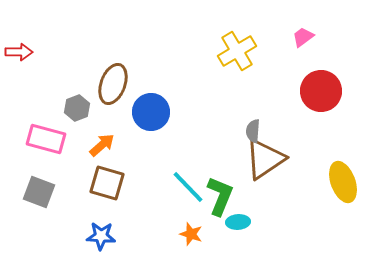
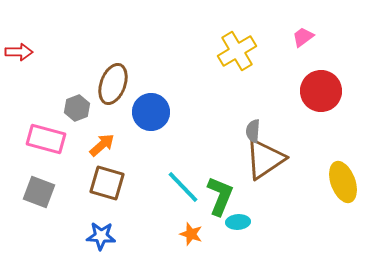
cyan line: moved 5 px left
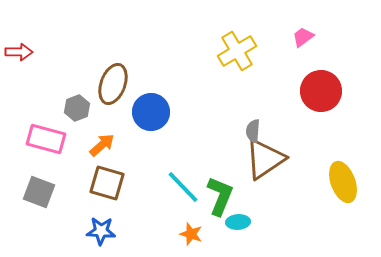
blue star: moved 5 px up
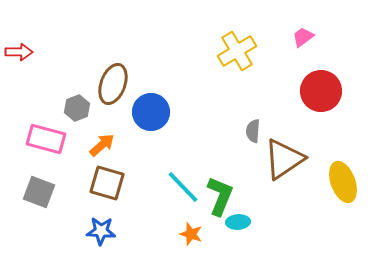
brown triangle: moved 19 px right
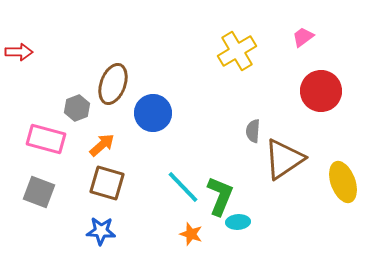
blue circle: moved 2 px right, 1 px down
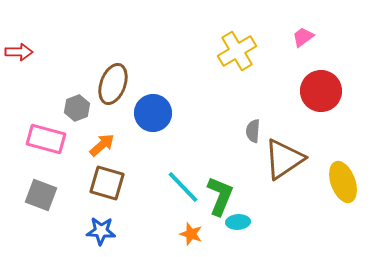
gray square: moved 2 px right, 3 px down
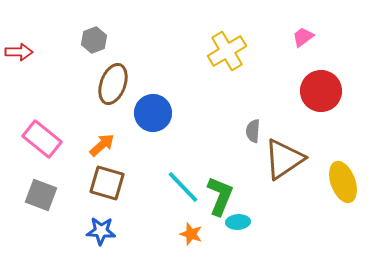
yellow cross: moved 10 px left
gray hexagon: moved 17 px right, 68 px up
pink rectangle: moved 4 px left; rotated 24 degrees clockwise
